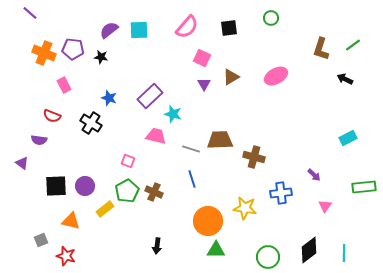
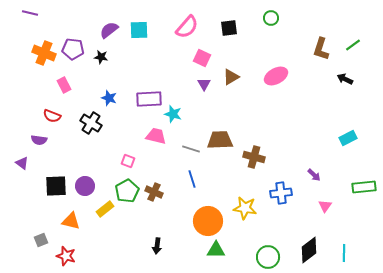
purple line at (30, 13): rotated 28 degrees counterclockwise
purple rectangle at (150, 96): moved 1 px left, 3 px down; rotated 40 degrees clockwise
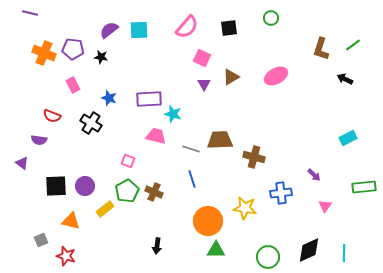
pink rectangle at (64, 85): moved 9 px right
black diamond at (309, 250): rotated 12 degrees clockwise
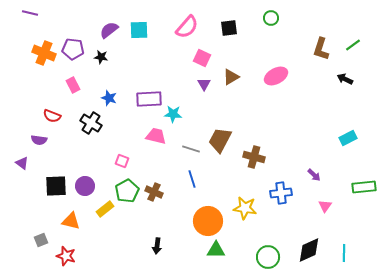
cyan star at (173, 114): rotated 12 degrees counterclockwise
brown trapezoid at (220, 140): rotated 60 degrees counterclockwise
pink square at (128, 161): moved 6 px left
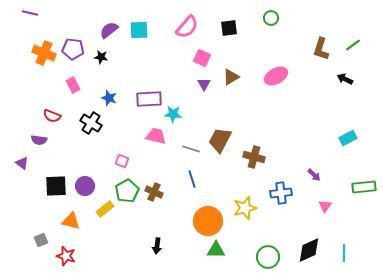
yellow star at (245, 208): rotated 25 degrees counterclockwise
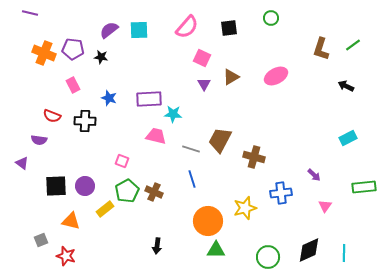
black arrow at (345, 79): moved 1 px right, 7 px down
black cross at (91, 123): moved 6 px left, 2 px up; rotated 30 degrees counterclockwise
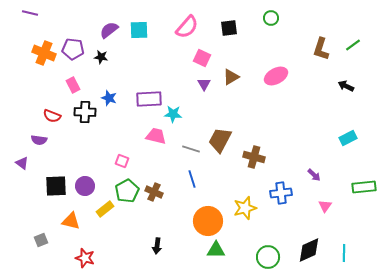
black cross at (85, 121): moved 9 px up
red star at (66, 256): moved 19 px right, 2 px down
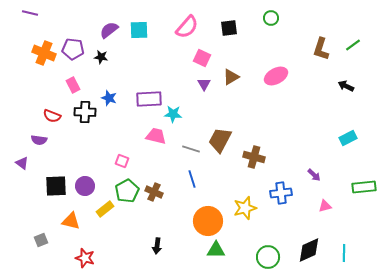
pink triangle at (325, 206): rotated 40 degrees clockwise
